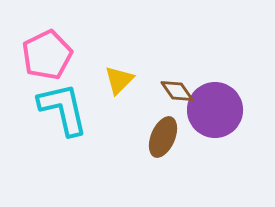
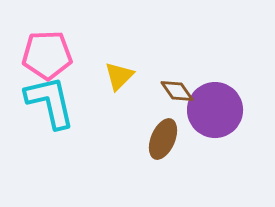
pink pentagon: rotated 24 degrees clockwise
yellow triangle: moved 4 px up
cyan L-shape: moved 13 px left, 7 px up
brown ellipse: moved 2 px down
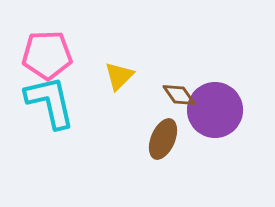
brown diamond: moved 2 px right, 4 px down
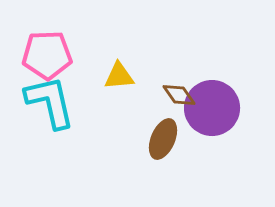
yellow triangle: rotated 40 degrees clockwise
purple circle: moved 3 px left, 2 px up
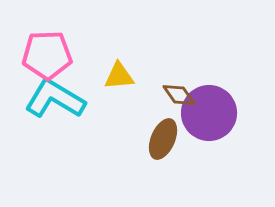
cyan L-shape: moved 5 px right, 3 px up; rotated 46 degrees counterclockwise
purple circle: moved 3 px left, 5 px down
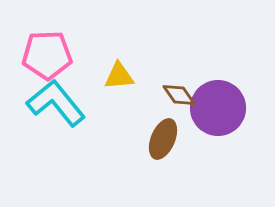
cyan L-shape: moved 1 px right, 4 px down; rotated 20 degrees clockwise
purple circle: moved 9 px right, 5 px up
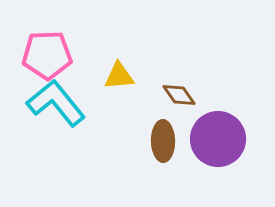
purple circle: moved 31 px down
brown ellipse: moved 2 px down; rotated 24 degrees counterclockwise
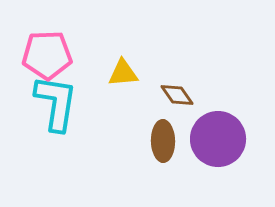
yellow triangle: moved 4 px right, 3 px up
brown diamond: moved 2 px left
cyan L-shape: rotated 48 degrees clockwise
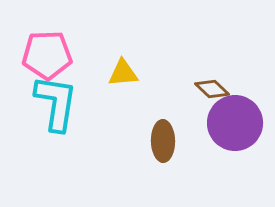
brown diamond: moved 35 px right, 6 px up; rotated 12 degrees counterclockwise
purple circle: moved 17 px right, 16 px up
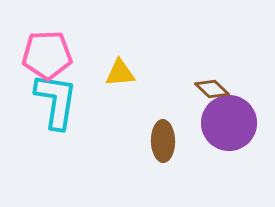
yellow triangle: moved 3 px left
cyan L-shape: moved 2 px up
purple circle: moved 6 px left
